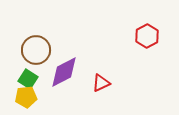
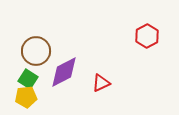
brown circle: moved 1 px down
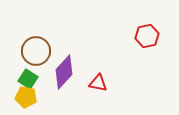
red hexagon: rotated 15 degrees clockwise
purple diamond: rotated 20 degrees counterclockwise
red triangle: moved 3 px left; rotated 36 degrees clockwise
yellow pentagon: rotated 15 degrees clockwise
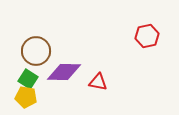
purple diamond: rotated 48 degrees clockwise
red triangle: moved 1 px up
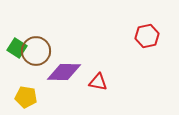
green square: moved 11 px left, 31 px up
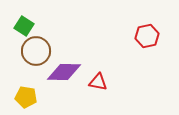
green square: moved 7 px right, 22 px up
